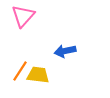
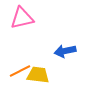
pink triangle: moved 1 px left, 2 px down; rotated 35 degrees clockwise
orange line: rotated 30 degrees clockwise
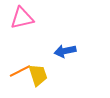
yellow trapezoid: rotated 65 degrees clockwise
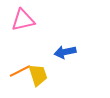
pink triangle: moved 1 px right, 2 px down
blue arrow: moved 1 px down
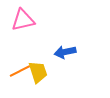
yellow trapezoid: moved 3 px up
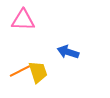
pink triangle: rotated 15 degrees clockwise
blue arrow: moved 3 px right; rotated 30 degrees clockwise
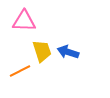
pink triangle: moved 1 px right, 1 px down
yellow trapezoid: moved 4 px right, 21 px up
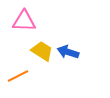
yellow trapezoid: rotated 40 degrees counterclockwise
orange line: moved 2 px left, 5 px down
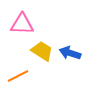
pink triangle: moved 2 px left, 3 px down
blue arrow: moved 2 px right, 1 px down
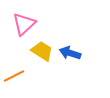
pink triangle: moved 2 px right; rotated 45 degrees counterclockwise
orange line: moved 4 px left
